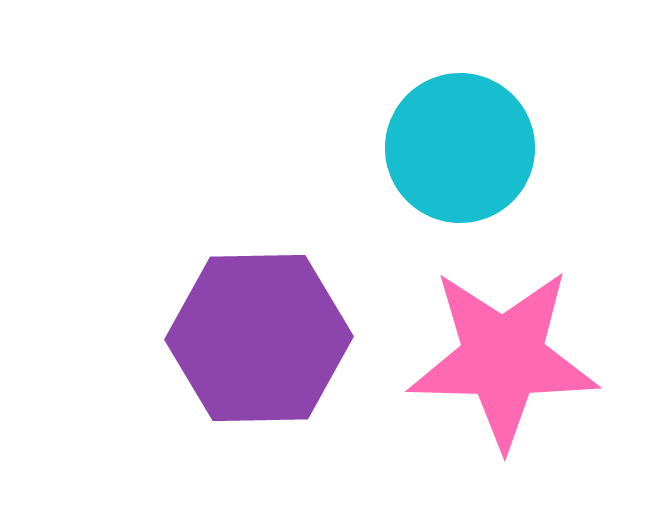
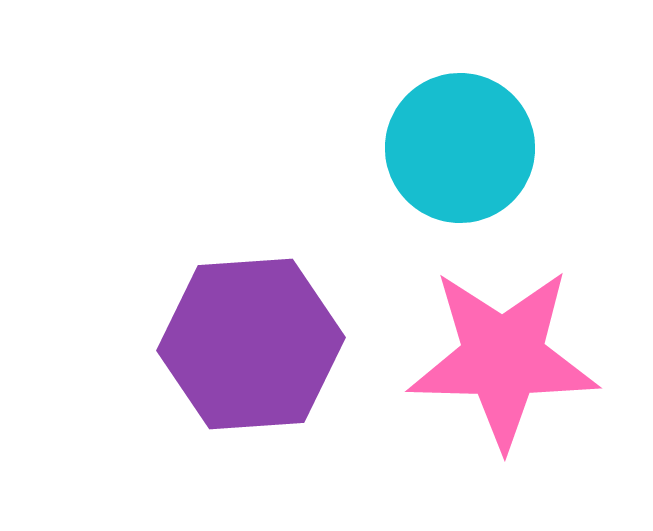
purple hexagon: moved 8 px left, 6 px down; rotated 3 degrees counterclockwise
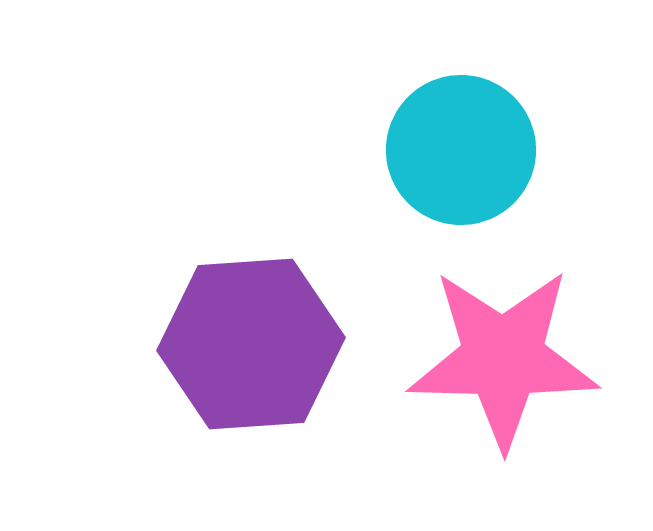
cyan circle: moved 1 px right, 2 px down
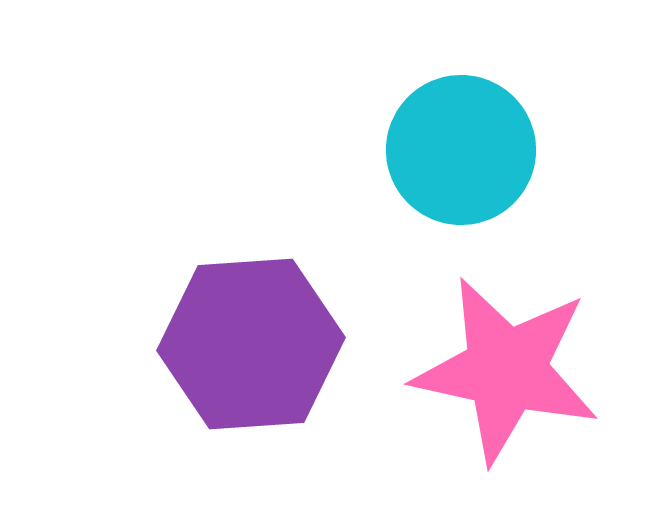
pink star: moved 3 px right, 12 px down; rotated 11 degrees clockwise
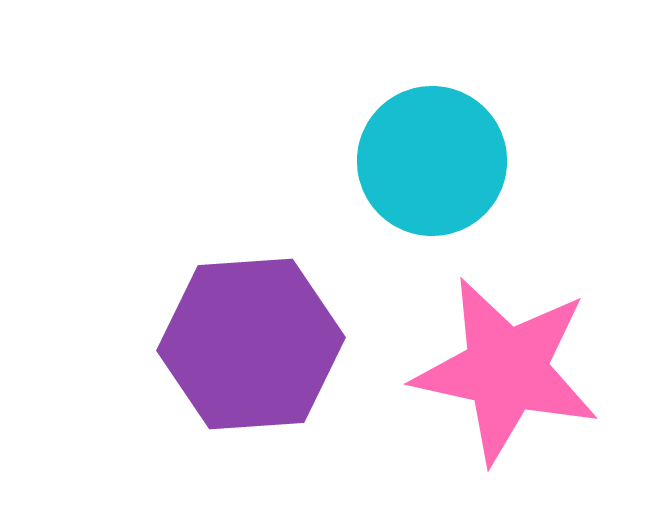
cyan circle: moved 29 px left, 11 px down
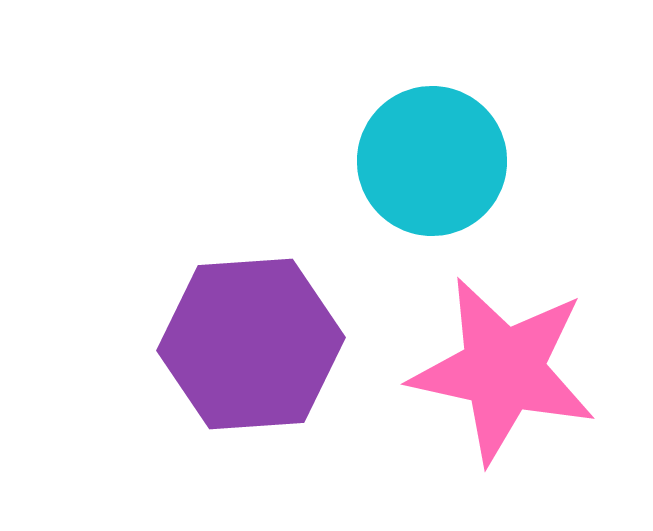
pink star: moved 3 px left
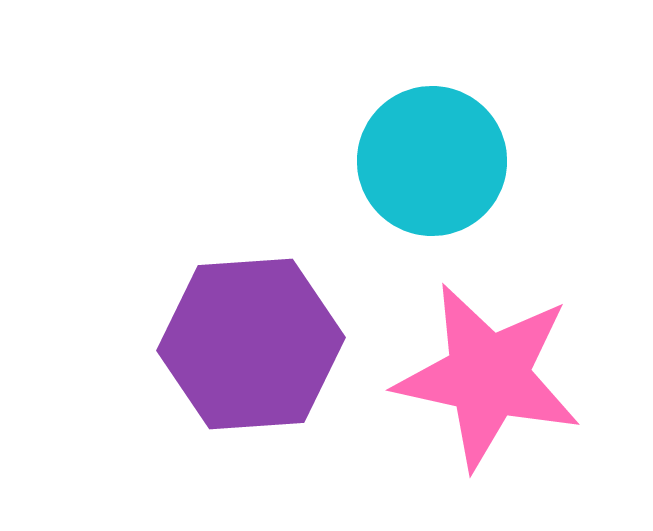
pink star: moved 15 px left, 6 px down
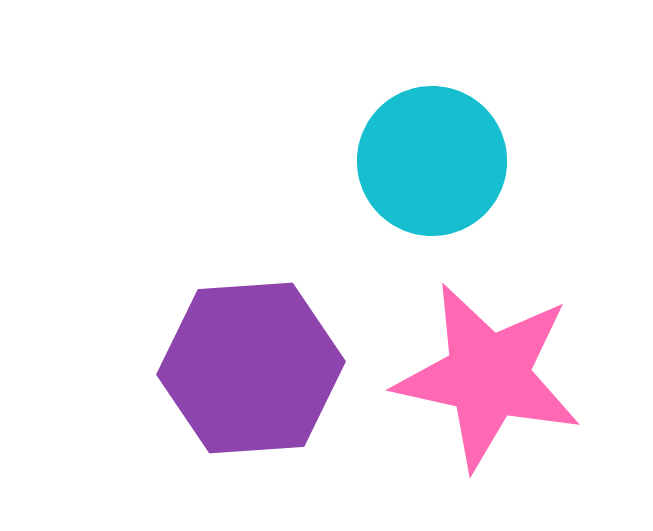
purple hexagon: moved 24 px down
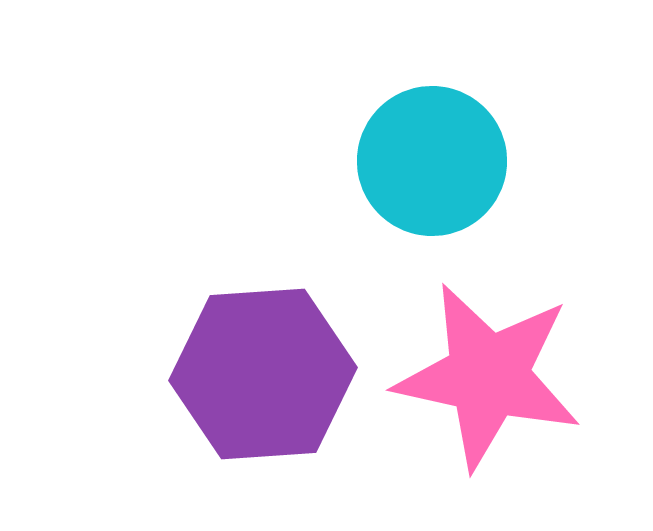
purple hexagon: moved 12 px right, 6 px down
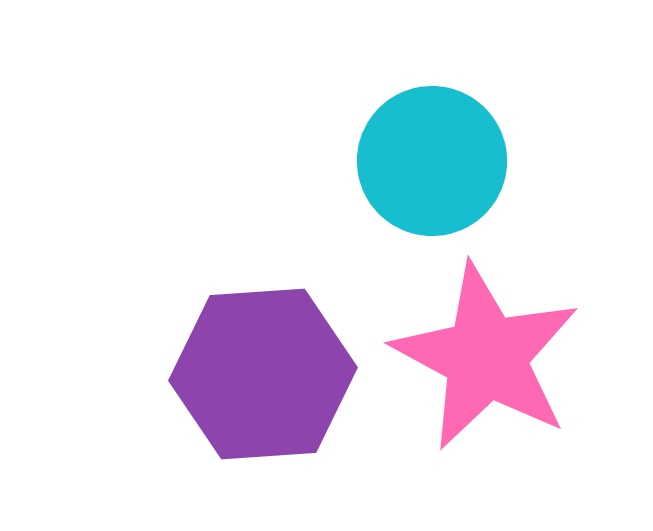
pink star: moved 2 px left, 19 px up; rotated 16 degrees clockwise
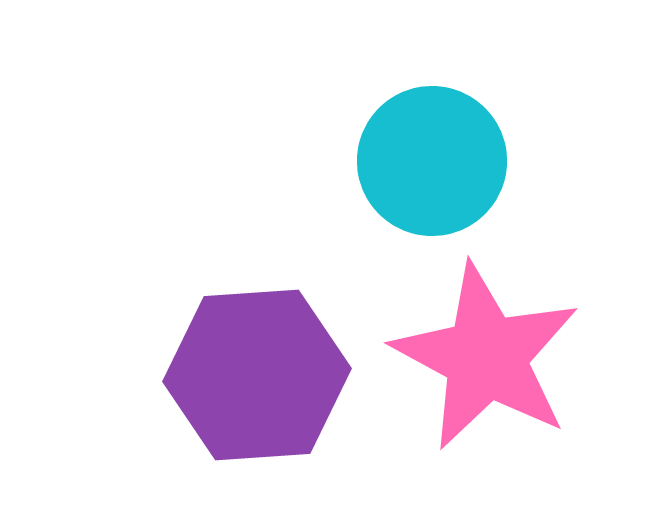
purple hexagon: moved 6 px left, 1 px down
